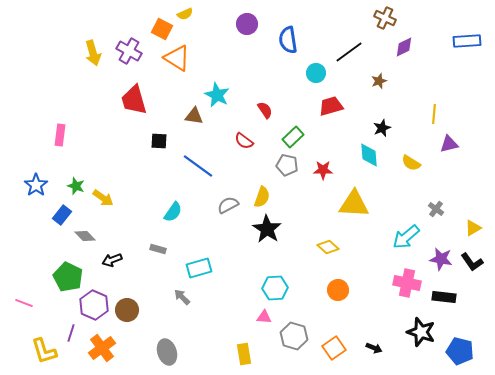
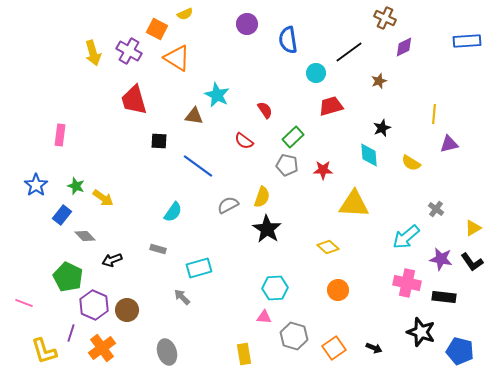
orange square at (162, 29): moved 5 px left
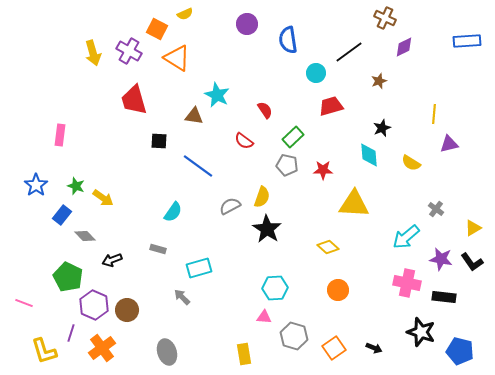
gray semicircle at (228, 205): moved 2 px right, 1 px down
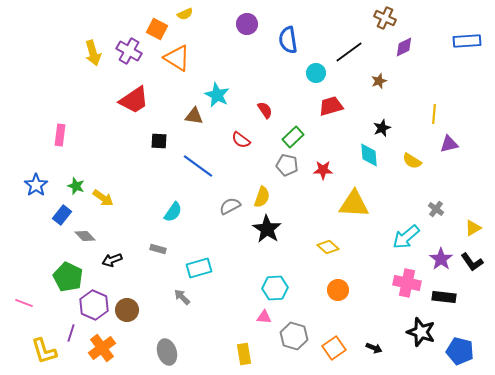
red trapezoid at (134, 100): rotated 108 degrees counterclockwise
red semicircle at (244, 141): moved 3 px left, 1 px up
yellow semicircle at (411, 163): moved 1 px right, 2 px up
purple star at (441, 259): rotated 25 degrees clockwise
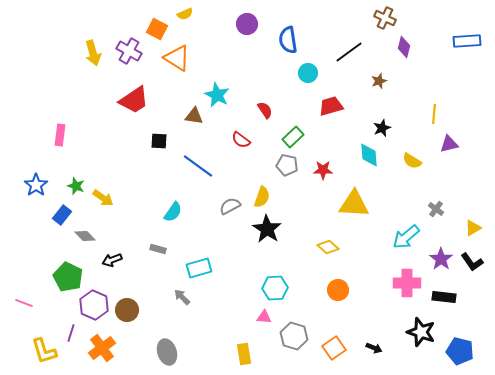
purple diamond at (404, 47): rotated 50 degrees counterclockwise
cyan circle at (316, 73): moved 8 px left
pink cross at (407, 283): rotated 12 degrees counterclockwise
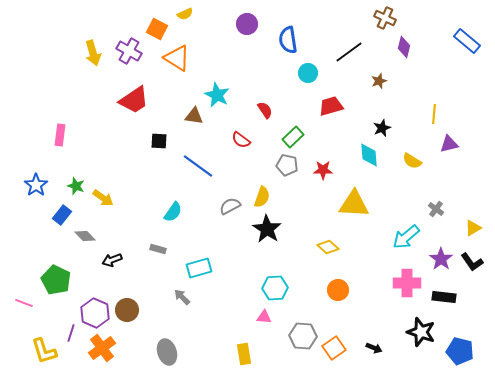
blue rectangle at (467, 41): rotated 44 degrees clockwise
green pentagon at (68, 277): moved 12 px left, 3 px down
purple hexagon at (94, 305): moved 1 px right, 8 px down
gray hexagon at (294, 336): moved 9 px right; rotated 12 degrees counterclockwise
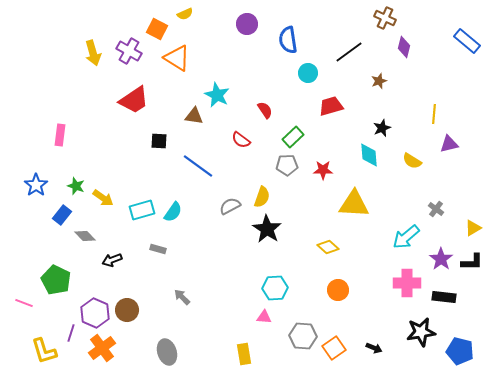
gray pentagon at (287, 165): rotated 15 degrees counterclockwise
black L-shape at (472, 262): rotated 55 degrees counterclockwise
cyan rectangle at (199, 268): moved 57 px left, 58 px up
black star at (421, 332): rotated 28 degrees counterclockwise
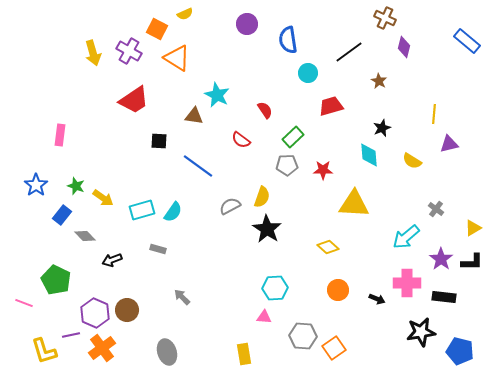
brown star at (379, 81): rotated 21 degrees counterclockwise
purple line at (71, 333): moved 2 px down; rotated 60 degrees clockwise
black arrow at (374, 348): moved 3 px right, 49 px up
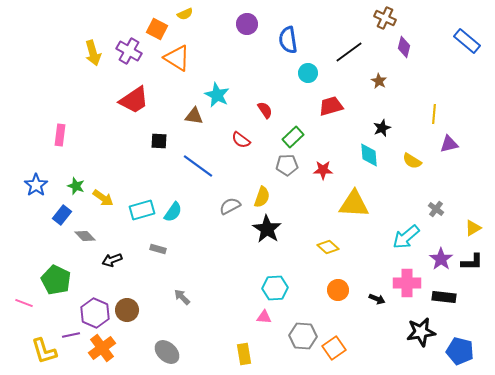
gray ellipse at (167, 352): rotated 30 degrees counterclockwise
